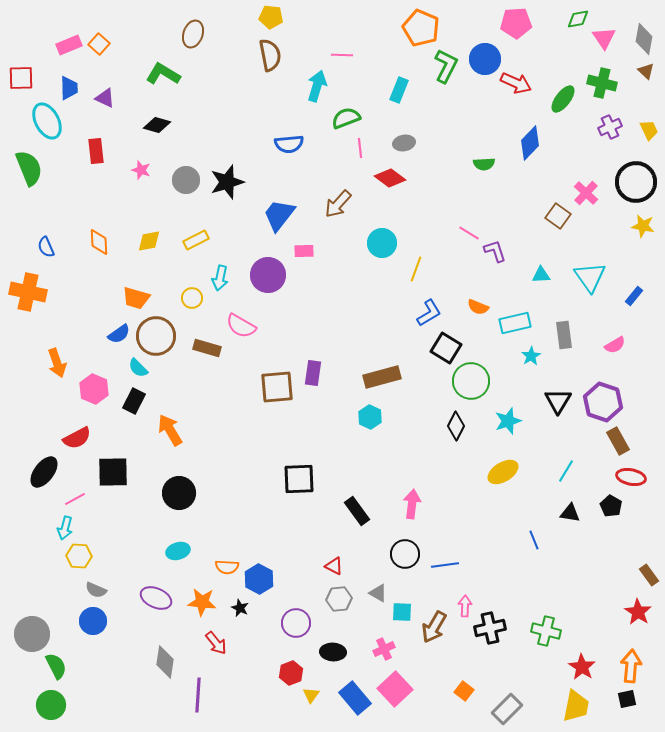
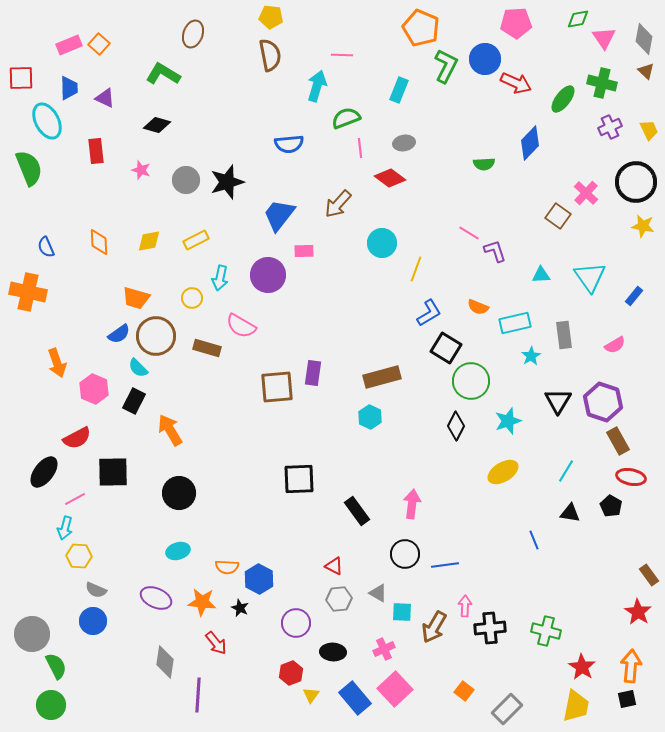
black cross at (490, 628): rotated 8 degrees clockwise
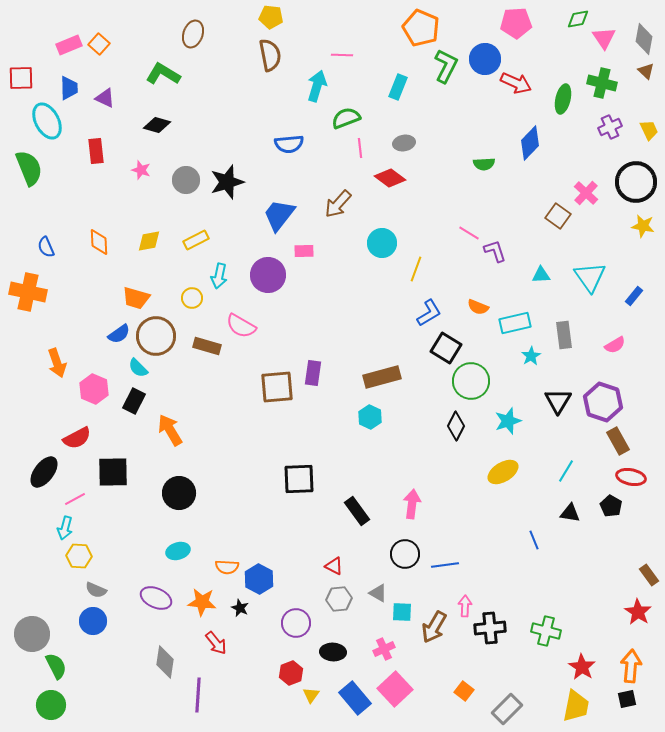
cyan rectangle at (399, 90): moved 1 px left, 3 px up
green ellipse at (563, 99): rotated 24 degrees counterclockwise
cyan arrow at (220, 278): moved 1 px left, 2 px up
brown rectangle at (207, 348): moved 2 px up
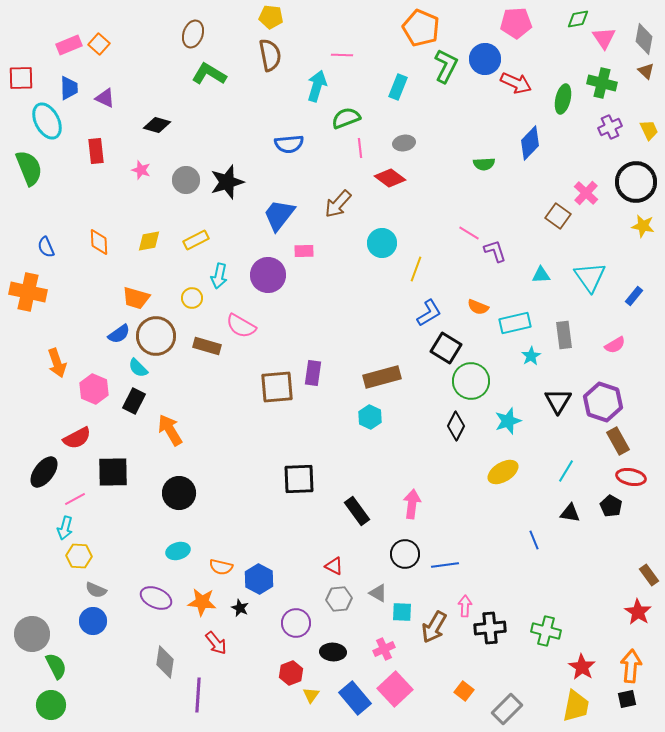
green L-shape at (163, 74): moved 46 px right
orange semicircle at (227, 567): moved 6 px left; rotated 10 degrees clockwise
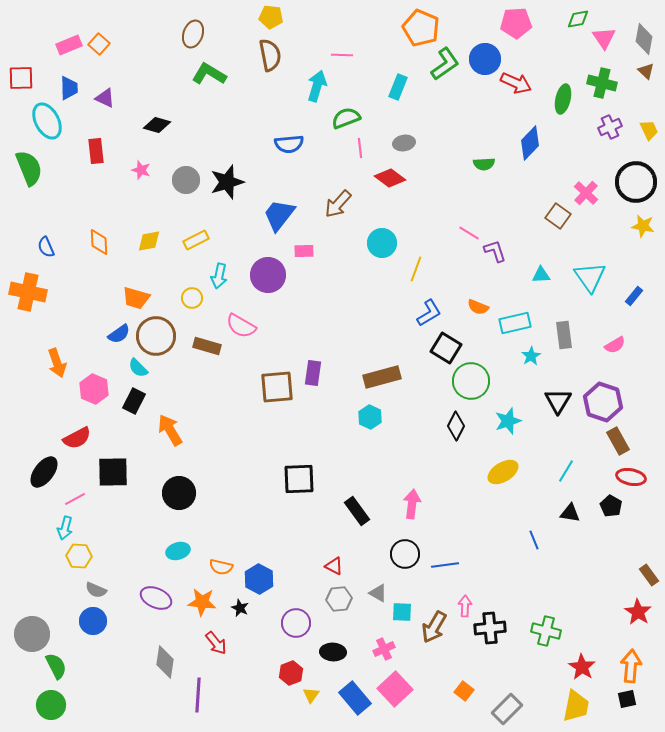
green L-shape at (446, 66): moved 1 px left, 2 px up; rotated 28 degrees clockwise
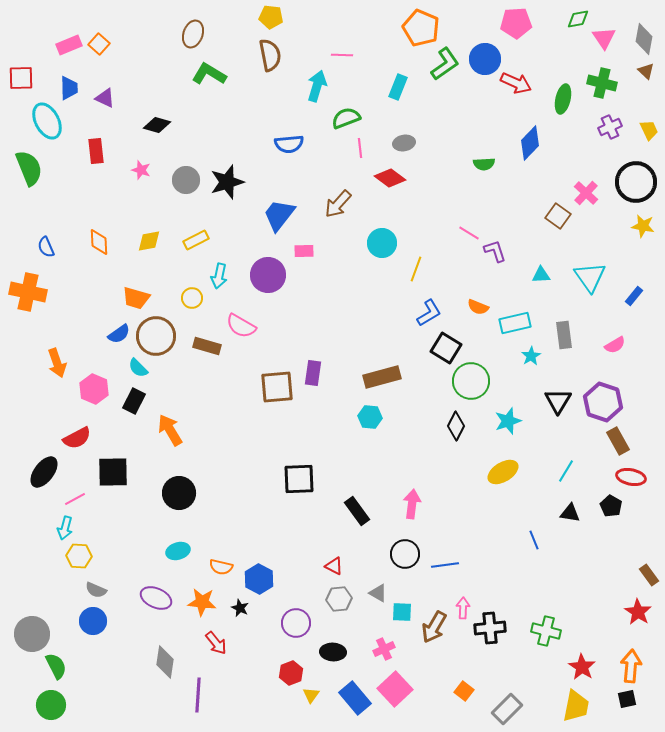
cyan hexagon at (370, 417): rotated 20 degrees counterclockwise
pink arrow at (465, 606): moved 2 px left, 2 px down
